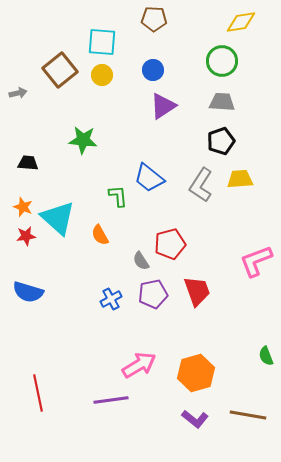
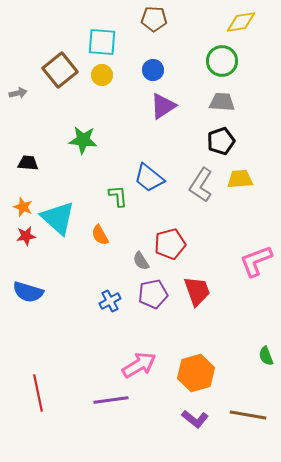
blue cross: moved 1 px left, 2 px down
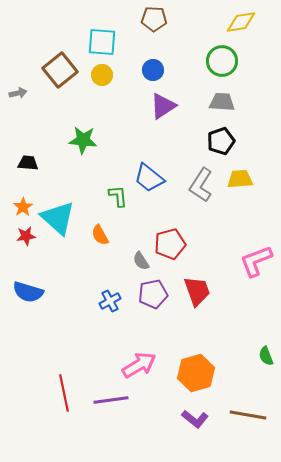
orange star: rotated 18 degrees clockwise
red line: moved 26 px right
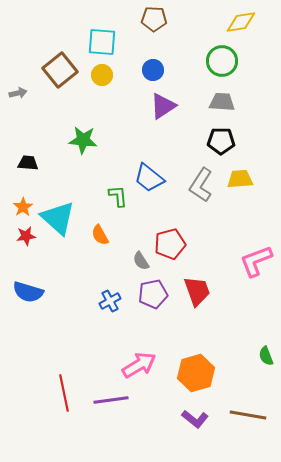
black pentagon: rotated 20 degrees clockwise
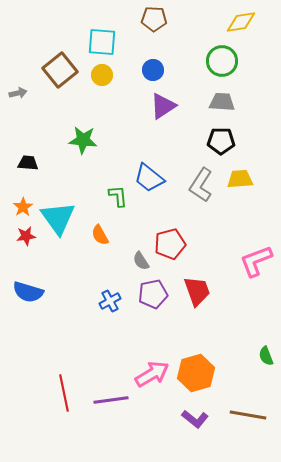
cyan triangle: rotated 12 degrees clockwise
pink arrow: moved 13 px right, 9 px down
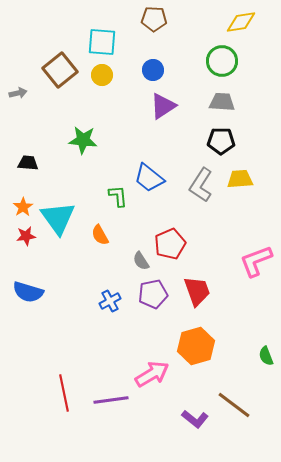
red pentagon: rotated 8 degrees counterclockwise
orange hexagon: moved 27 px up
brown line: moved 14 px left, 10 px up; rotated 27 degrees clockwise
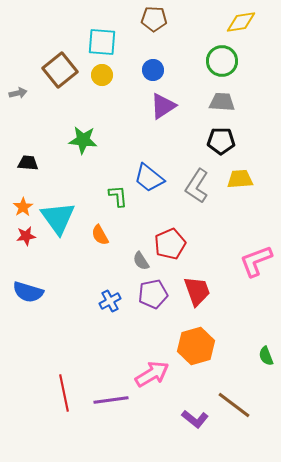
gray L-shape: moved 4 px left, 1 px down
